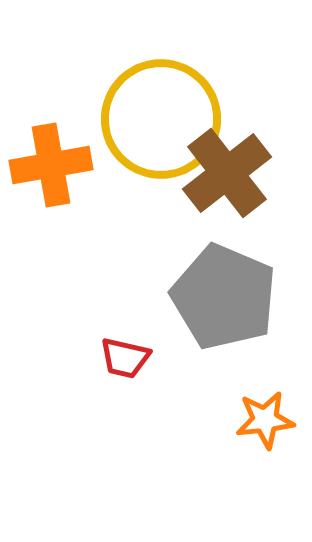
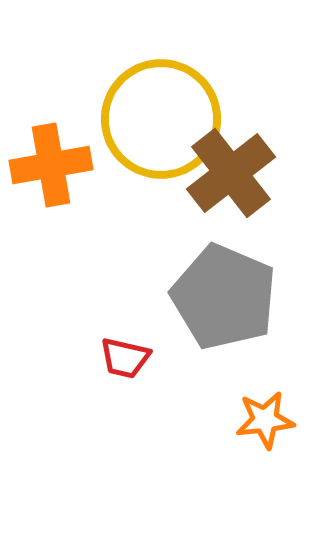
brown cross: moved 4 px right
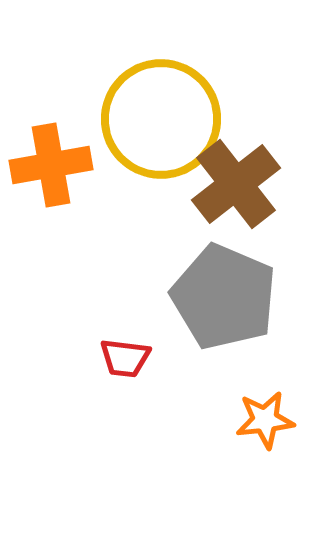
brown cross: moved 5 px right, 11 px down
red trapezoid: rotated 6 degrees counterclockwise
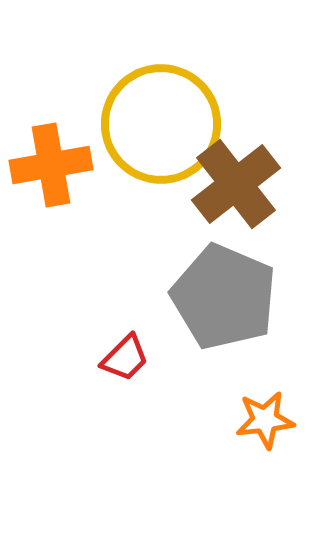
yellow circle: moved 5 px down
red trapezoid: rotated 52 degrees counterclockwise
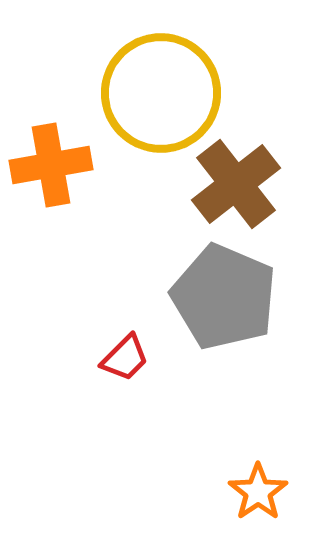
yellow circle: moved 31 px up
orange star: moved 7 px left, 72 px down; rotated 28 degrees counterclockwise
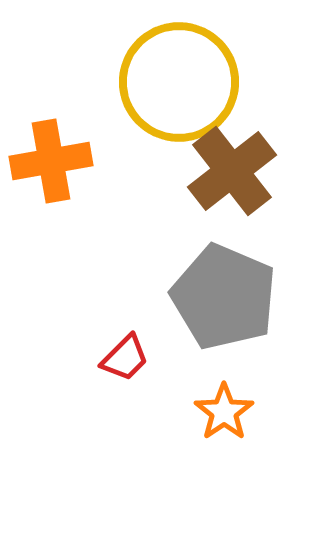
yellow circle: moved 18 px right, 11 px up
orange cross: moved 4 px up
brown cross: moved 4 px left, 13 px up
orange star: moved 34 px left, 80 px up
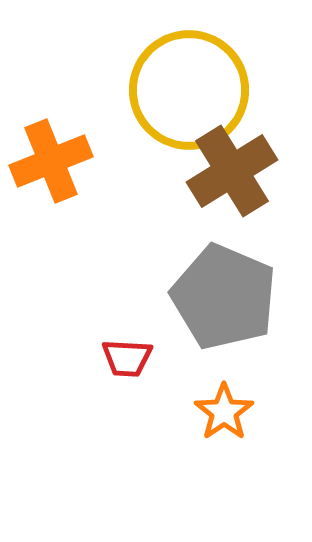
yellow circle: moved 10 px right, 8 px down
orange cross: rotated 12 degrees counterclockwise
brown cross: rotated 6 degrees clockwise
red trapezoid: moved 2 px right; rotated 48 degrees clockwise
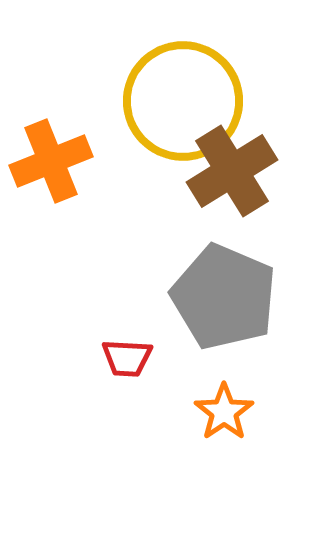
yellow circle: moved 6 px left, 11 px down
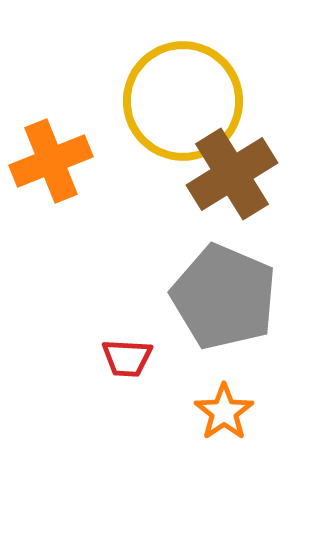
brown cross: moved 3 px down
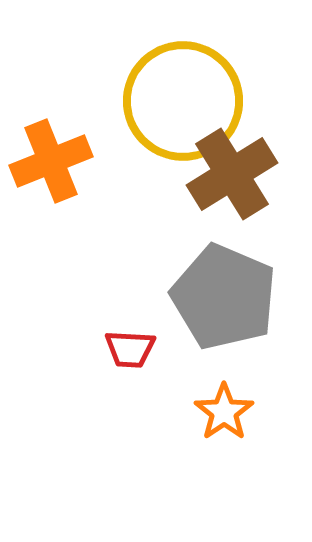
red trapezoid: moved 3 px right, 9 px up
